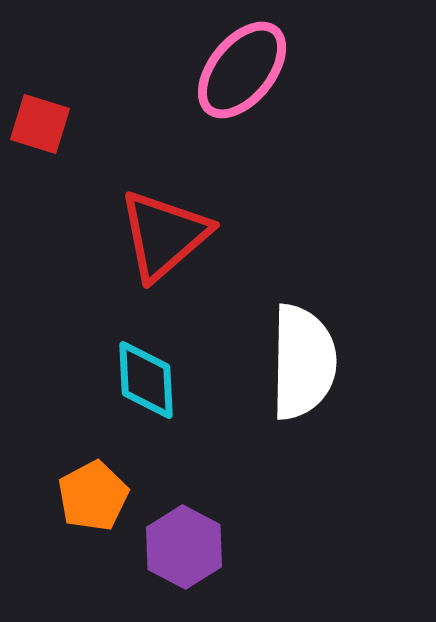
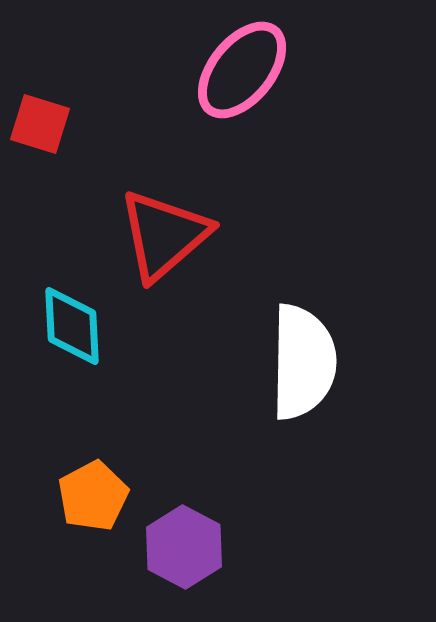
cyan diamond: moved 74 px left, 54 px up
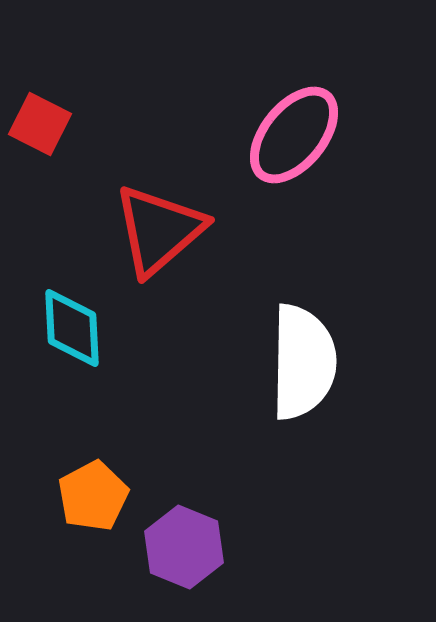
pink ellipse: moved 52 px right, 65 px down
red square: rotated 10 degrees clockwise
red triangle: moved 5 px left, 5 px up
cyan diamond: moved 2 px down
purple hexagon: rotated 6 degrees counterclockwise
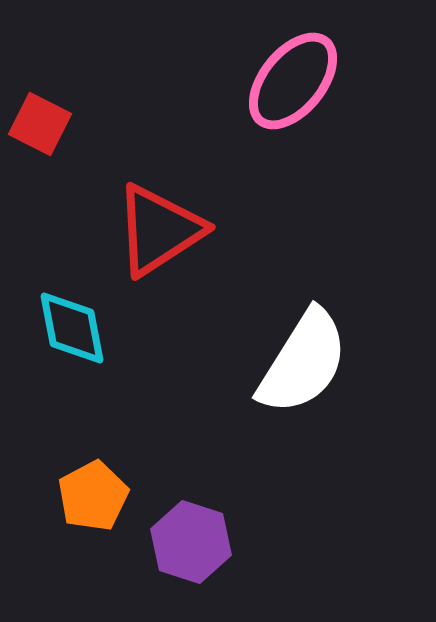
pink ellipse: moved 1 px left, 54 px up
red triangle: rotated 8 degrees clockwise
cyan diamond: rotated 8 degrees counterclockwise
white semicircle: rotated 31 degrees clockwise
purple hexagon: moved 7 px right, 5 px up; rotated 4 degrees counterclockwise
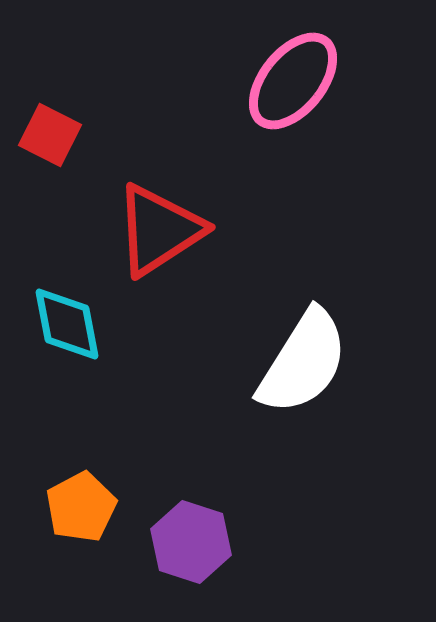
red square: moved 10 px right, 11 px down
cyan diamond: moved 5 px left, 4 px up
orange pentagon: moved 12 px left, 11 px down
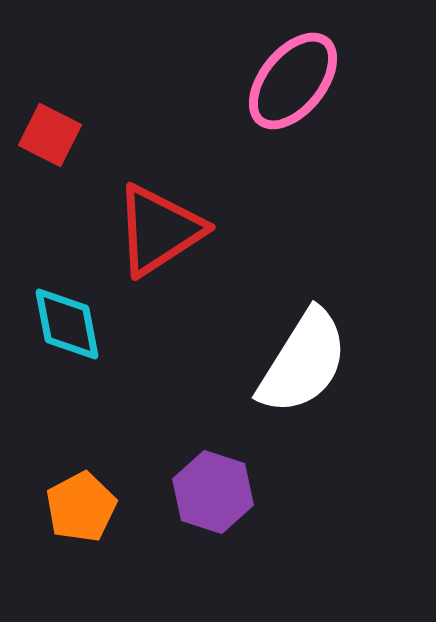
purple hexagon: moved 22 px right, 50 px up
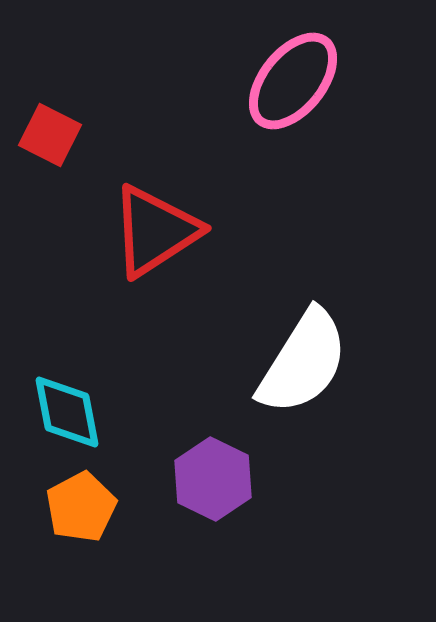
red triangle: moved 4 px left, 1 px down
cyan diamond: moved 88 px down
purple hexagon: moved 13 px up; rotated 8 degrees clockwise
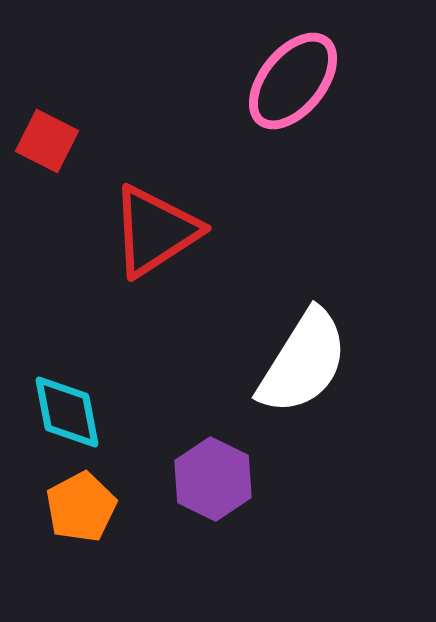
red square: moved 3 px left, 6 px down
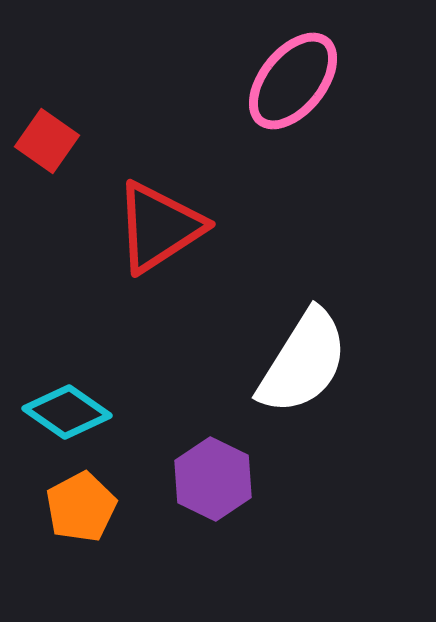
red square: rotated 8 degrees clockwise
red triangle: moved 4 px right, 4 px up
cyan diamond: rotated 44 degrees counterclockwise
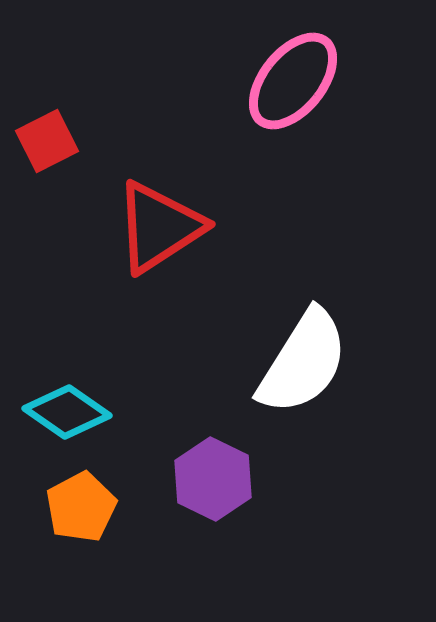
red square: rotated 28 degrees clockwise
